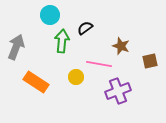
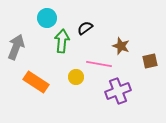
cyan circle: moved 3 px left, 3 px down
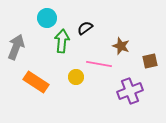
purple cross: moved 12 px right
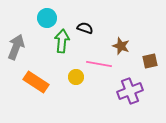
black semicircle: rotated 56 degrees clockwise
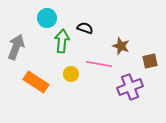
yellow circle: moved 5 px left, 3 px up
purple cross: moved 4 px up
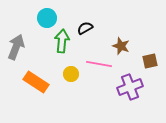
black semicircle: rotated 49 degrees counterclockwise
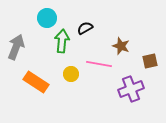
purple cross: moved 1 px right, 2 px down
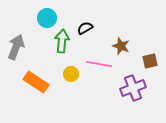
purple cross: moved 2 px right, 1 px up
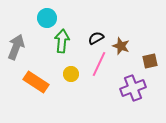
black semicircle: moved 11 px right, 10 px down
pink line: rotated 75 degrees counterclockwise
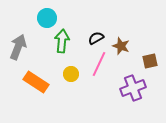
gray arrow: moved 2 px right
